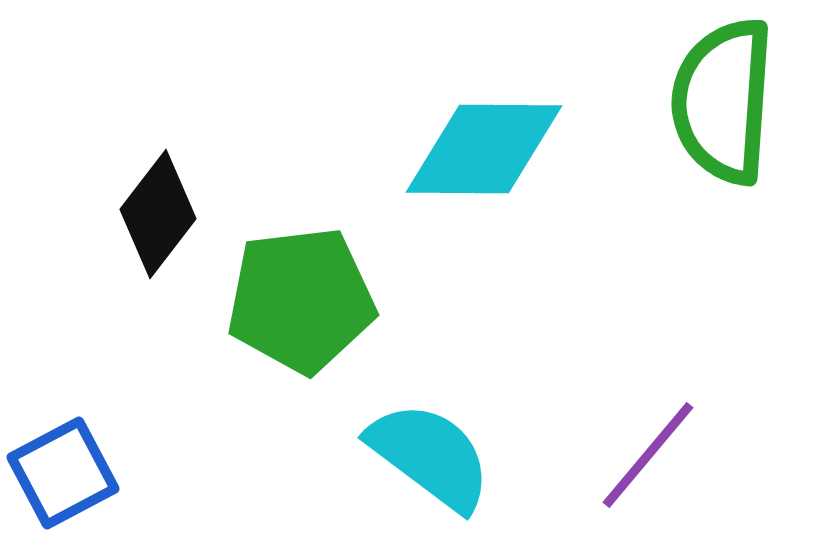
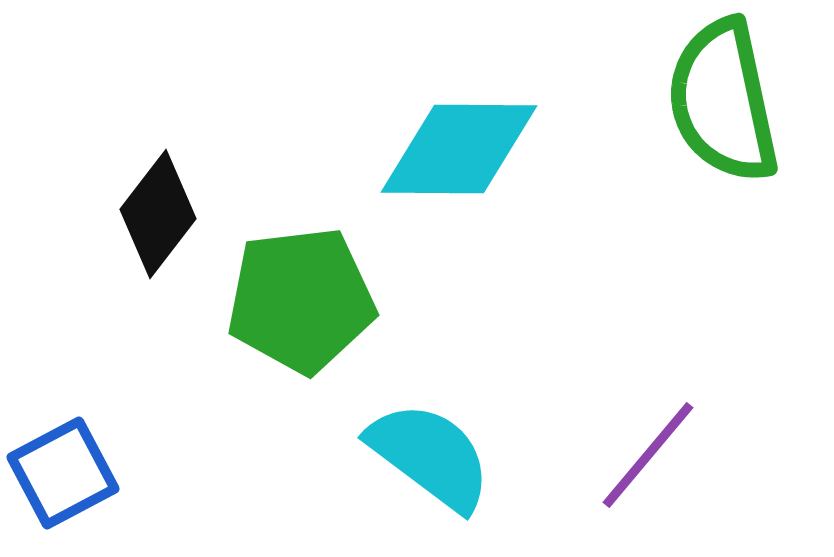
green semicircle: rotated 16 degrees counterclockwise
cyan diamond: moved 25 px left
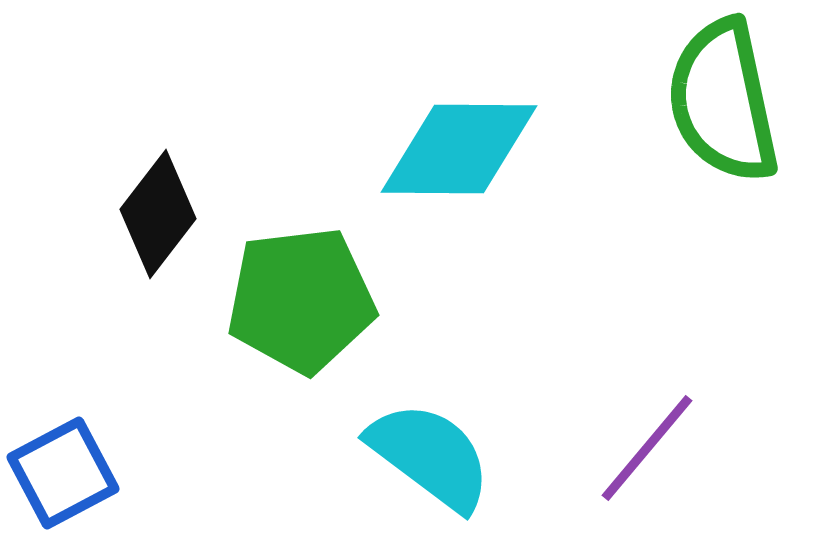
purple line: moved 1 px left, 7 px up
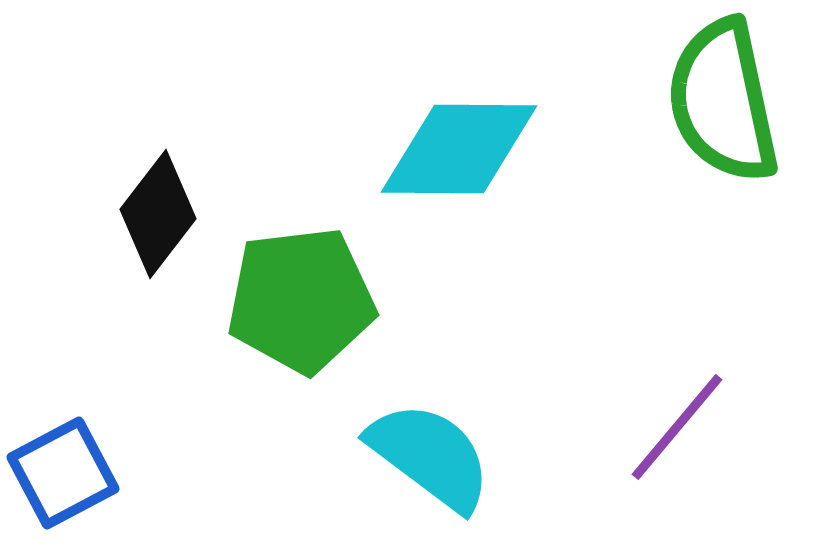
purple line: moved 30 px right, 21 px up
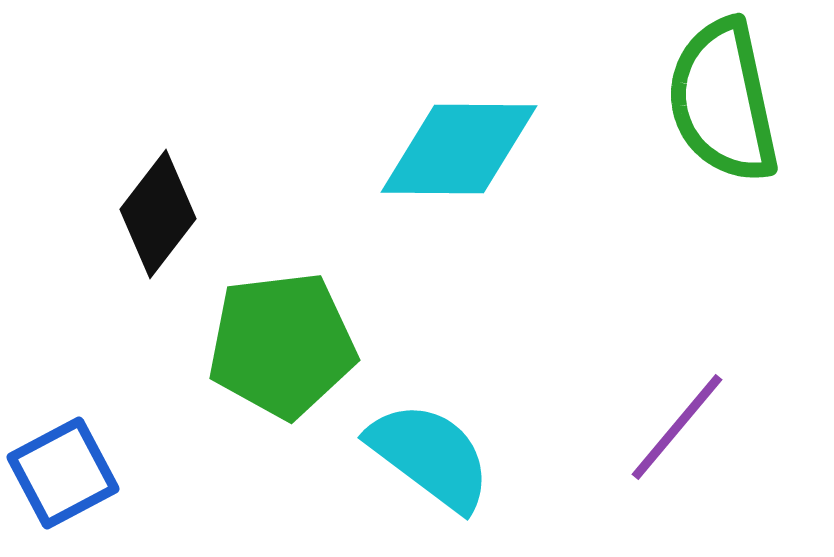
green pentagon: moved 19 px left, 45 px down
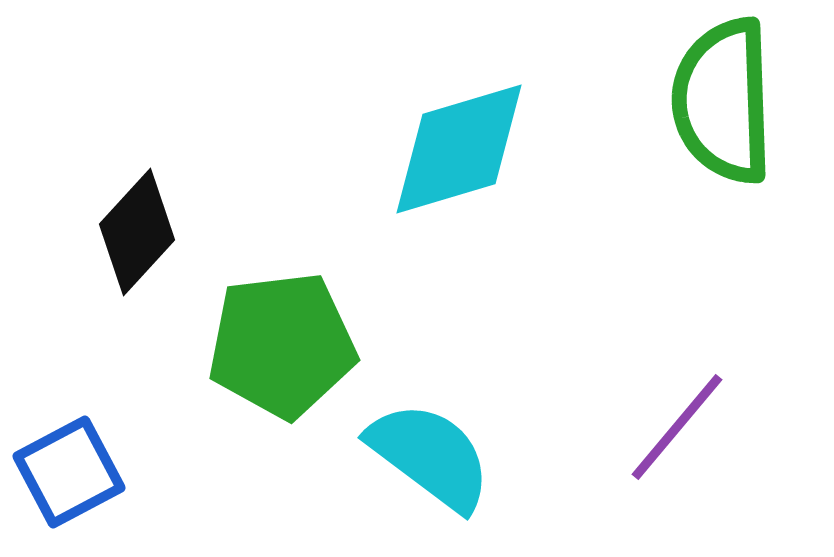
green semicircle: rotated 10 degrees clockwise
cyan diamond: rotated 17 degrees counterclockwise
black diamond: moved 21 px left, 18 px down; rotated 5 degrees clockwise
blue square: moved 6 px right, 1 px up
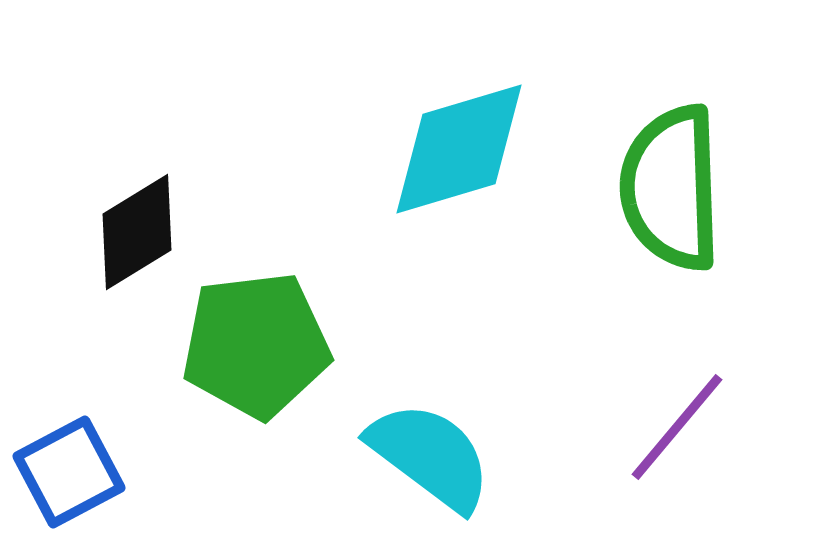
green semicircle: moved 52 px left, 87 px down
black diamond: rotated 16 degrees clockwise
green pentagon: moved 26 px left
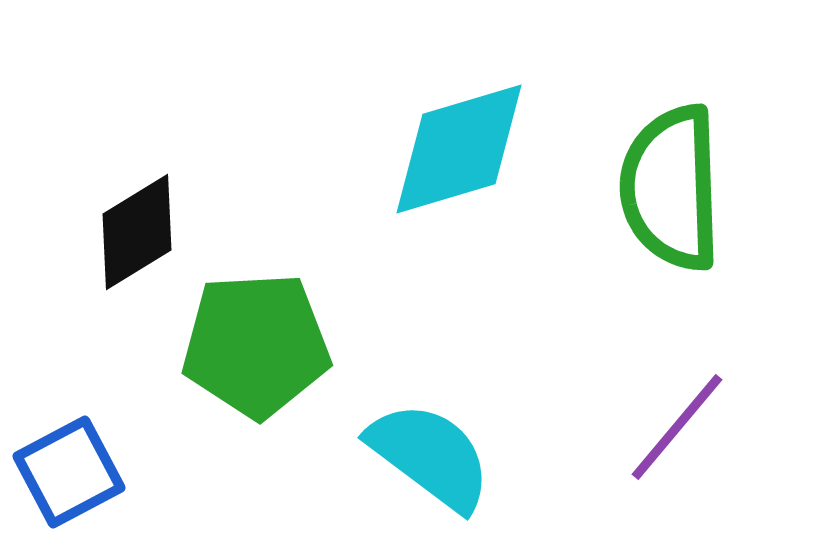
green pentagon: rotated 4 degrees clockwise
